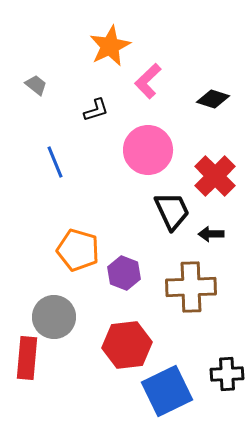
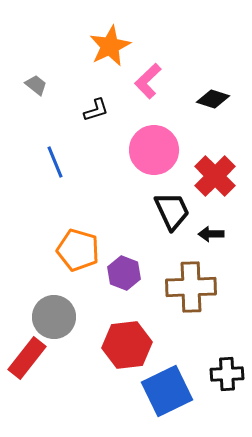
pink circle: moved 6 px right
red rectangle: rotated 33 degrees clockwise
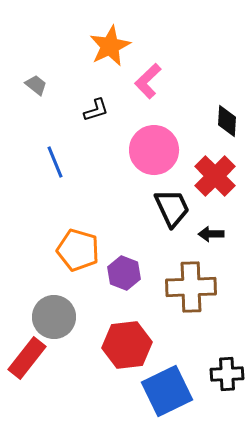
black diamond: moved 14 px right, 22 px down; rotated 76 degrees clockwise
black trapezoid: moved 3 px up
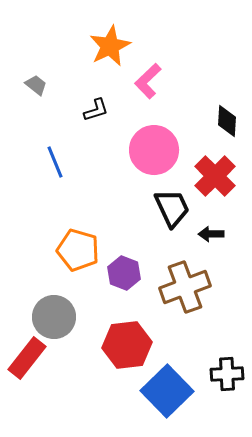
brown cross: moved 6 px left; rotated 18 degrees counterclockwise
blue square: rotated 18 degrees counterclockwise
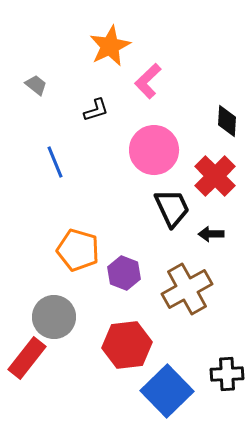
brown cross: moved 2 px right, 2 px down; rotated 9 degrees counterclockwise
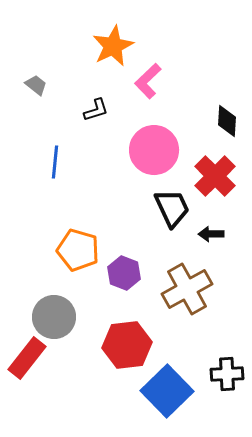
orange star: moved 3 px right
blue line: rotated 28 degrees clockwise
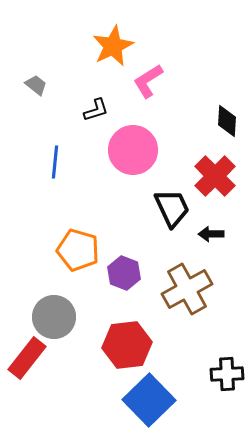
pink L-shape: rotated 12 degrees clockwise
pink circle: moved 21 px left
blue square: moved 18 px left, 9 px down
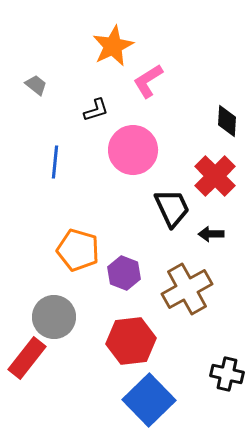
red hexagon: moved 4 px right, 4 px up
black cross: rotated 16 degrees clockwise
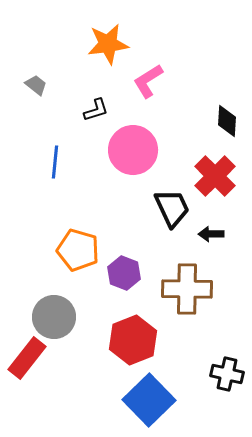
orange star: moved 5 px left, 2 px up; rotated 18 degrees clockwise
brown cross: rotated 30 degrees clockwise
red hexagon: moved 2 px right, 1 px up; rotated 15 degrees counterclockwise
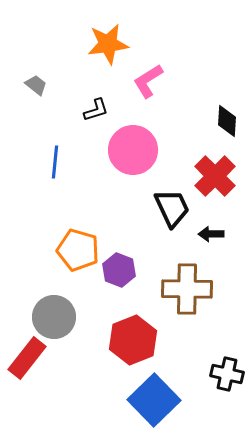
purple hexagon: moved 5 px left, 3 px up
blue square: moved 5 px right
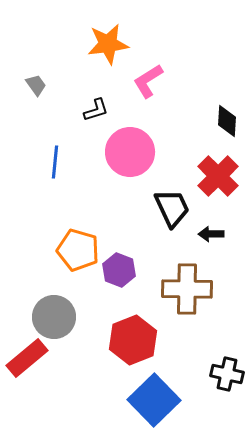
gray trapezoid: rotated 15 degrees clockwise
pink circle: moved 3 px left, 2 px down
red cross: moved 3 px right
red rectangle: rotated 12 degrees clockwise
